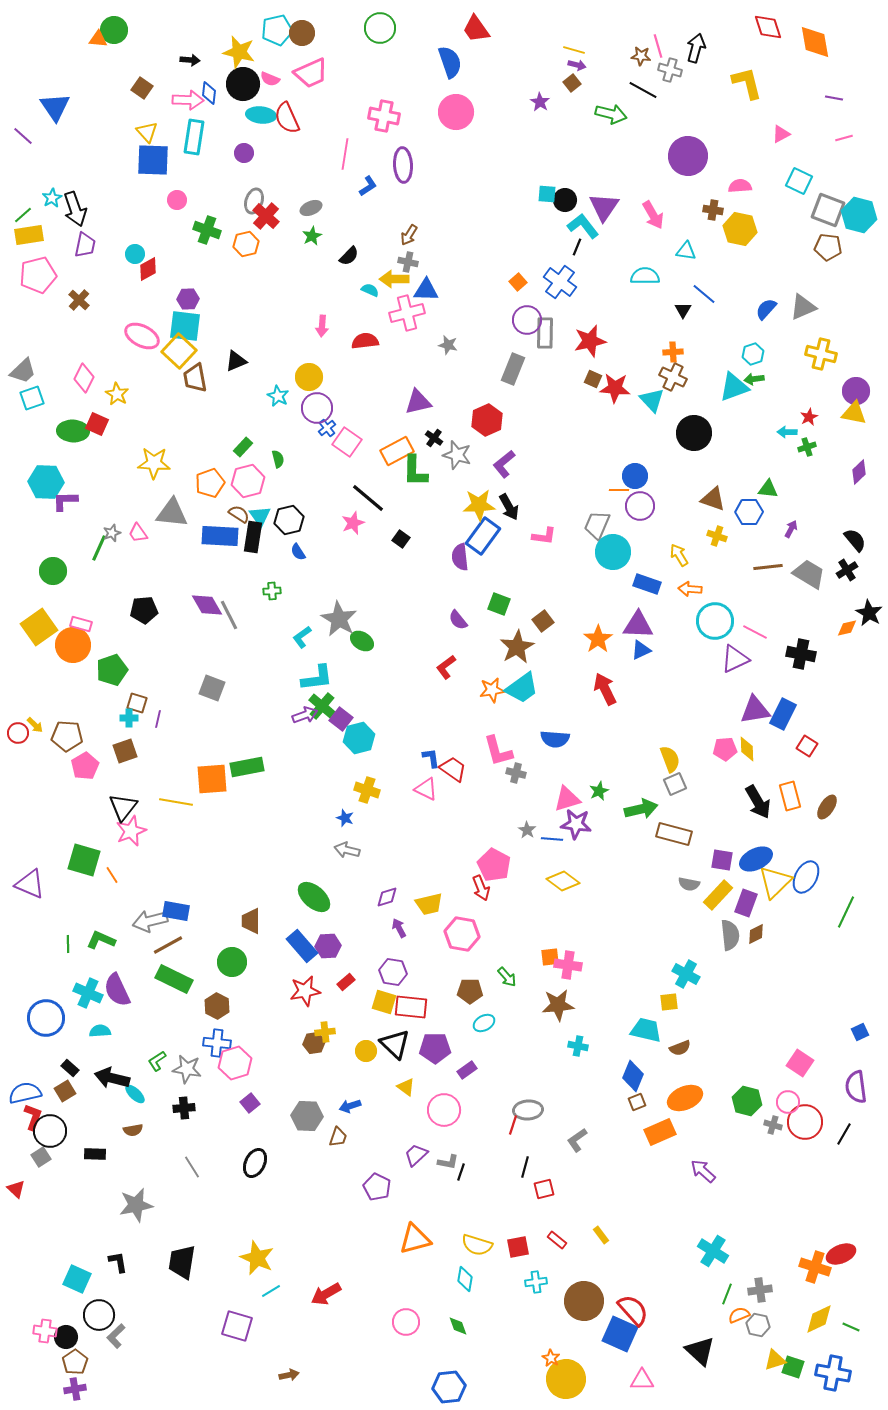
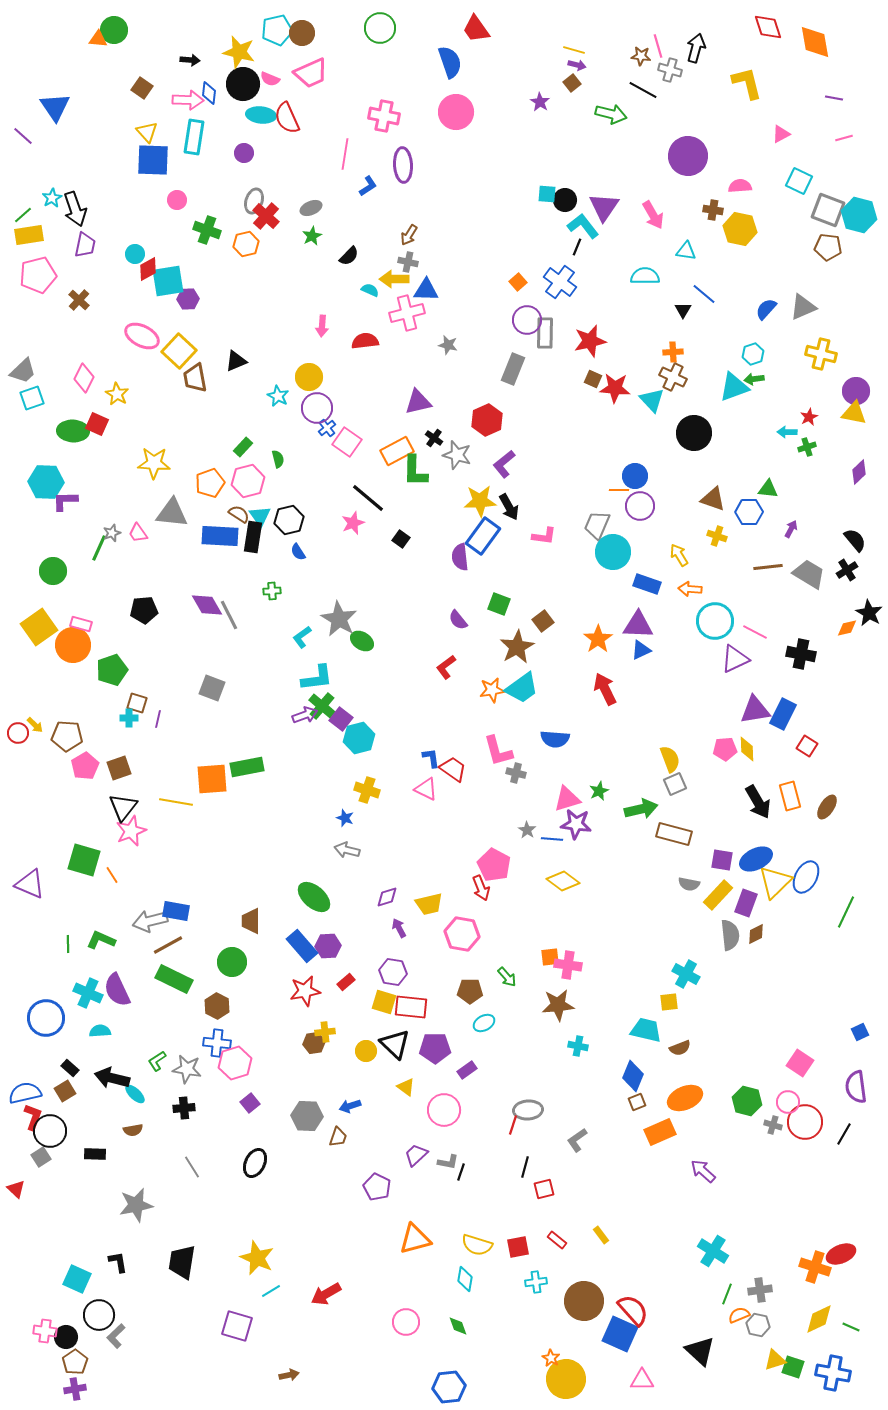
cyan square at (185, 326): moved 17 px left, 45 px up; rotated 16 degrees counterclockwise
yellow star at (479, 505): moved 1 px right, 4 px up
brown square at (125, 751): moved 6 px left, 17 px down
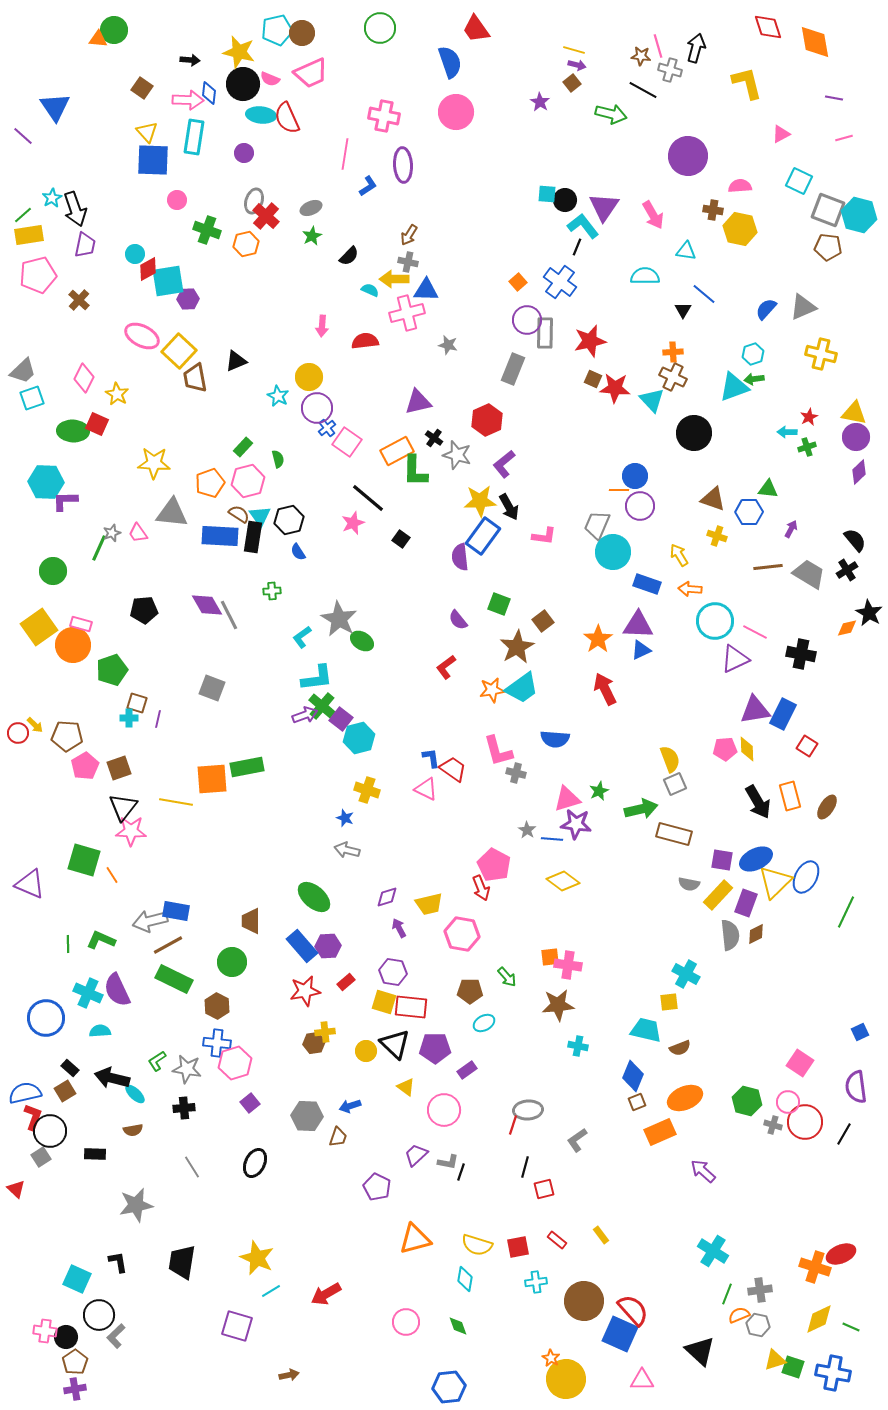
purple circle at (856, 391): moved 46 px down
pink star at (131, 831): rotated 24 degrees clockwise
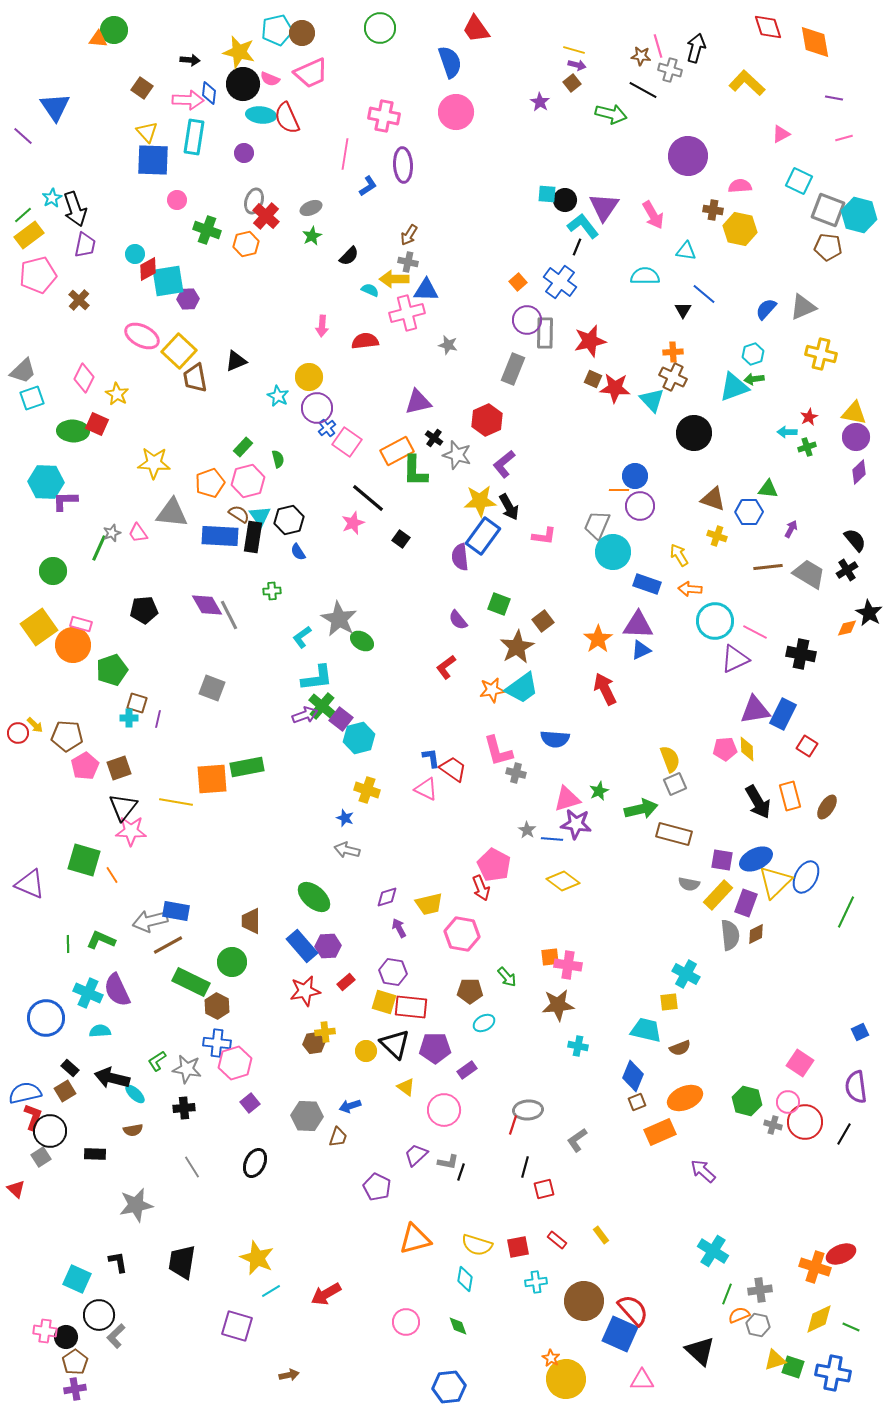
yellow L-shape at (747, 83): rotated 33 degrees counterclockwise
yellow rectangle at (29, 235): rotated 28 degrees counterclockwise
green rectangle at (174, 979): moved 17 px right, 3 px down
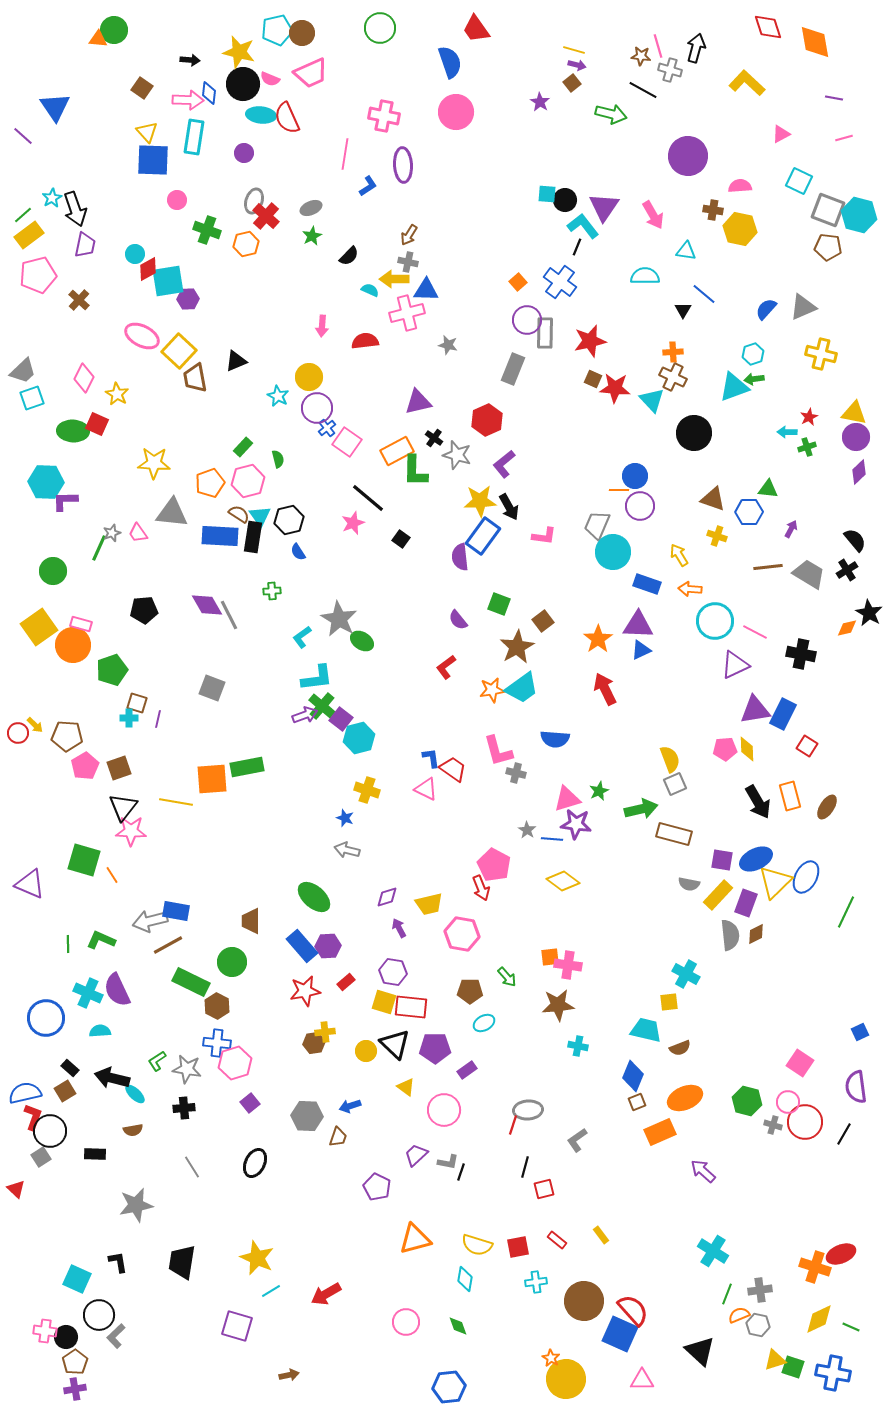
purple triangle at (735, 659): moved 6 px down
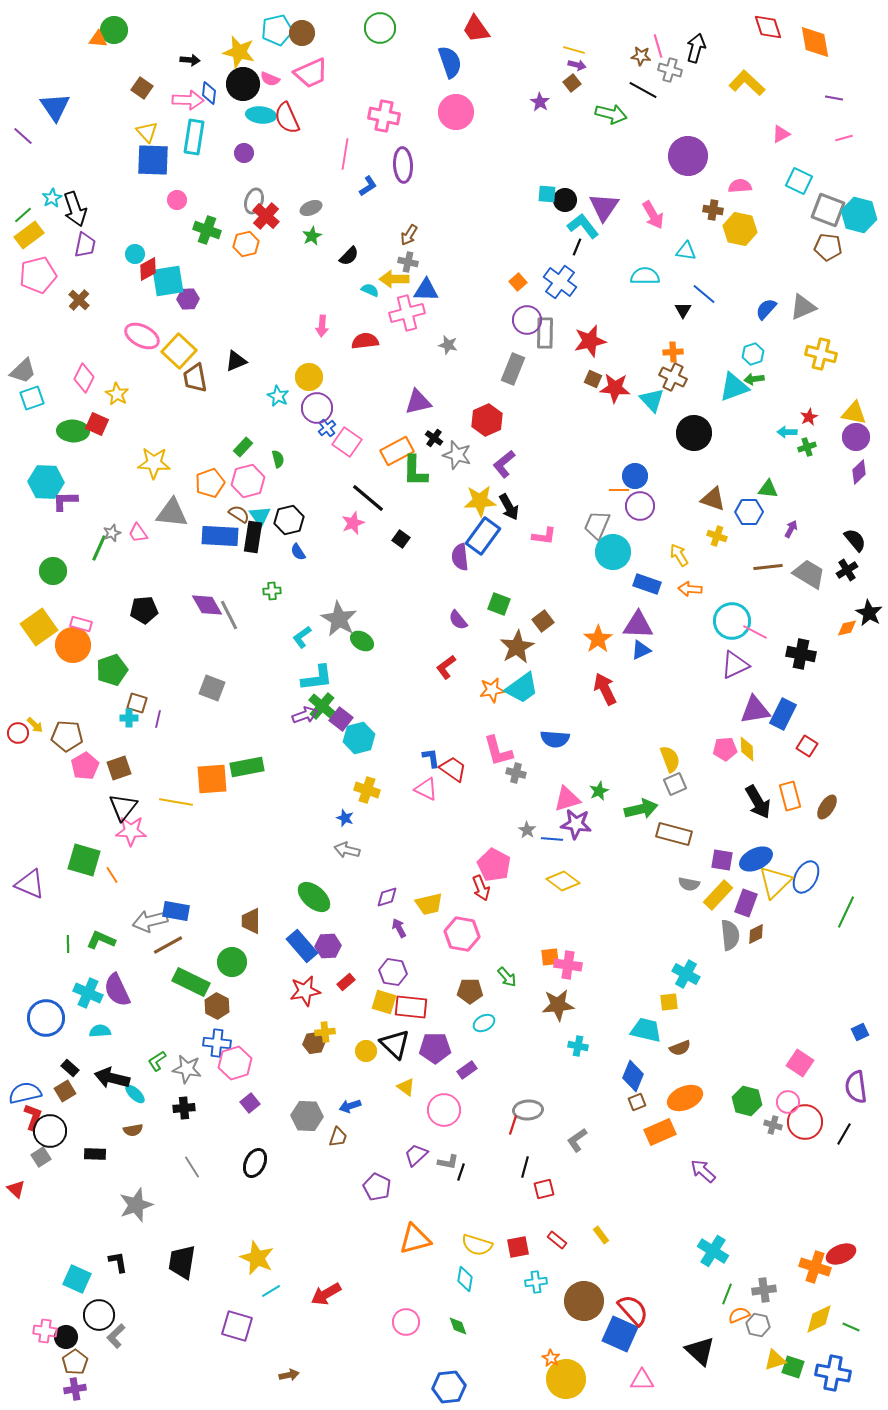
cyan circle at (715, 621): moved 17 px right
gray star at (136, 1205): rotated 8 degrees counterclockwise
gray cross at (760, 1290): moved 4 px right
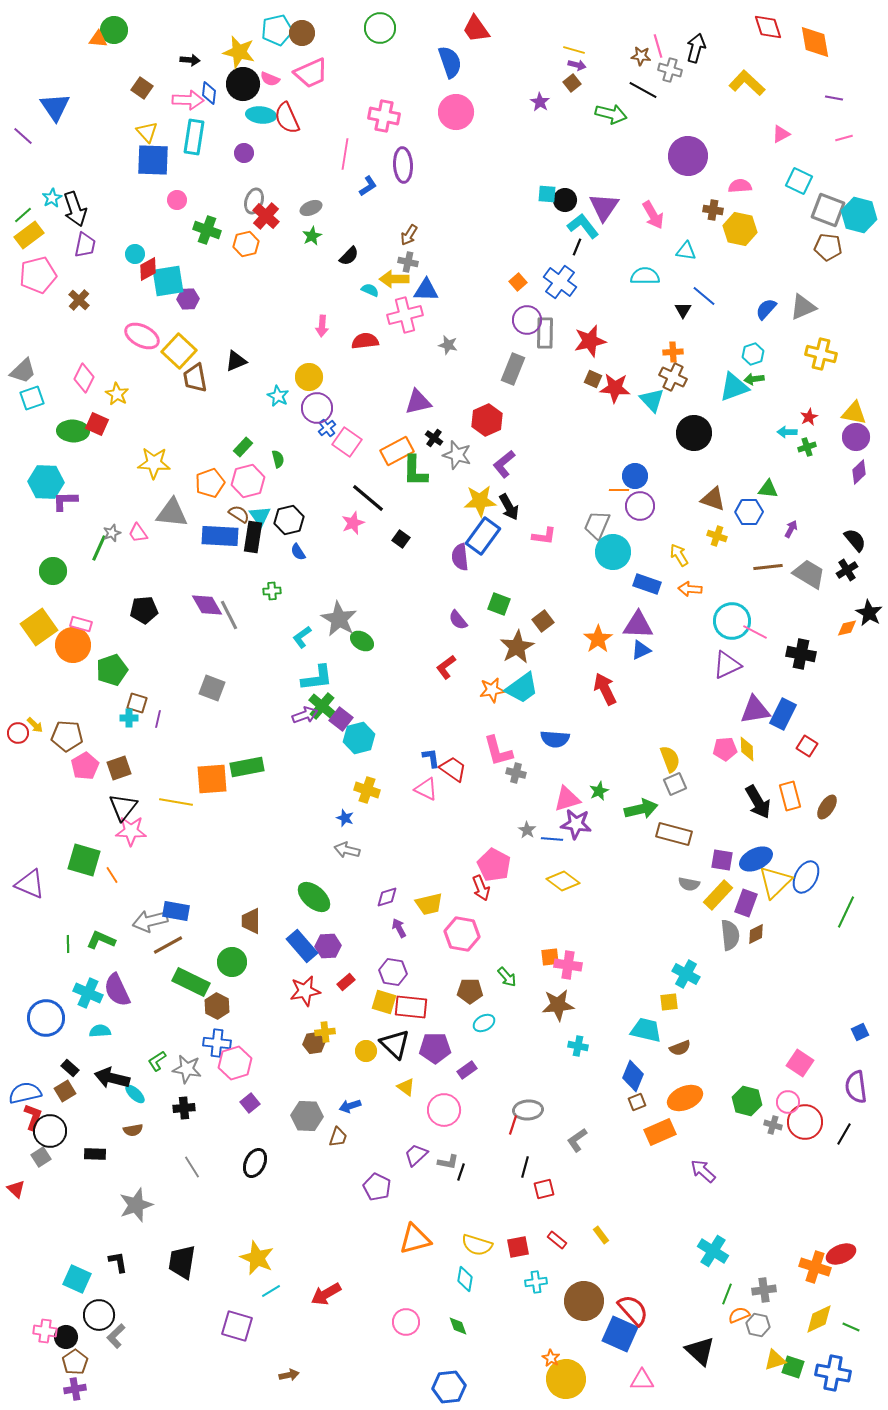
blue line at (704, 294): moved 2 px down
pink cross at (407, 313): moved 2 px left, 2 px down
purple triangle at (735, 665): moved 8 px left
